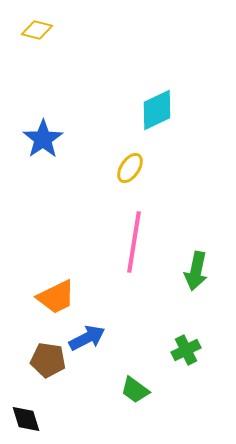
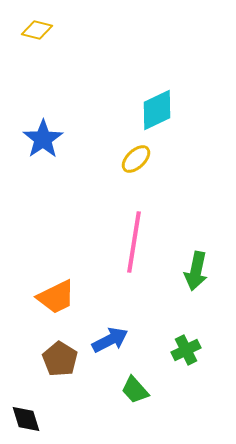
yellow ellipse: moved 6 px right, 9 px up; rotated 12 degrees clockwise
blue arrow: moved 23 px right, 2 px down
brown pentagon: moved 12 px right, 1 px up; rotated 24 degrees clockwise
green trapezoid: rotated 12 degrees clockwise
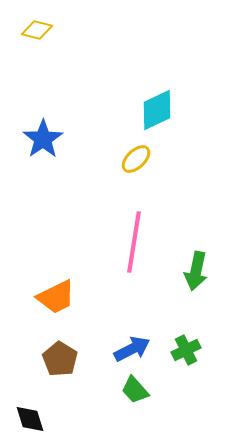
blue arrow: moved 22 px right, 9 px down
black diamond: moved 4 px right
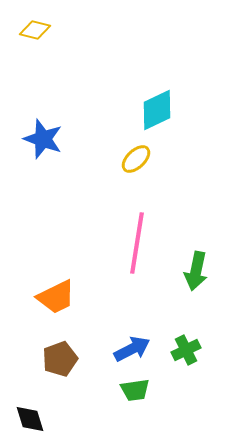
yellow diamond: moved 2 px left
blue star: rotated 18 degrees counterclockwise
pink line: moved 3 px right, 1 px down
brown pentagon: rotated 20 degrees clockwise
green trapezoid: rotated 56 degrees counterclockwise
